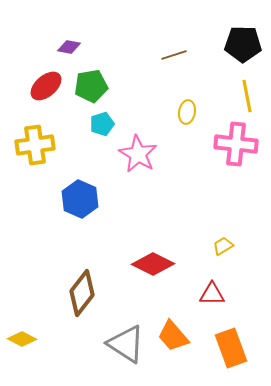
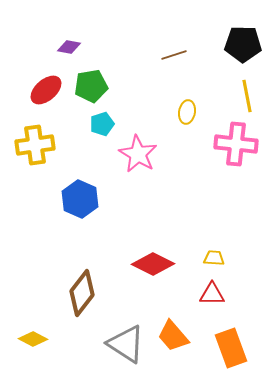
red ellipse: moved 4 px down
yellow trapezoid: moved 9 px left, 12 px down; rotated 35 degrees clockwise
yellow diamond: moved 11 px right
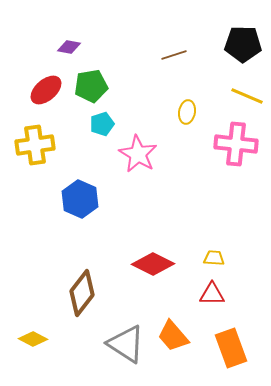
yellow line: rotated 56 degrees counterclockwise
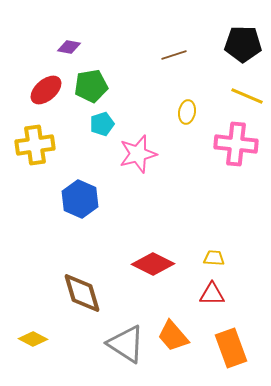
pink star: rotated 27 degrees clockwise
brown diamond: rotated 54 degrees counterclockwise
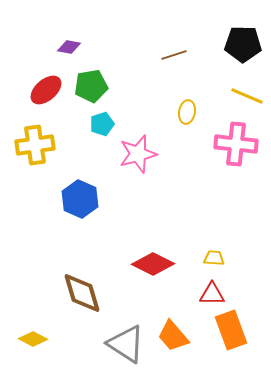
orange rectangle: moved 18 px up
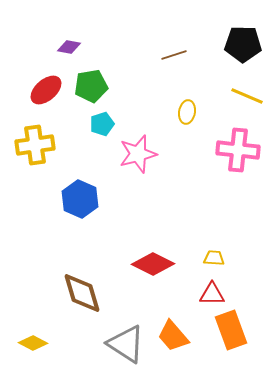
pink cross: moved 2 px right, 6 px down
yellow diamond: moved 4 px down
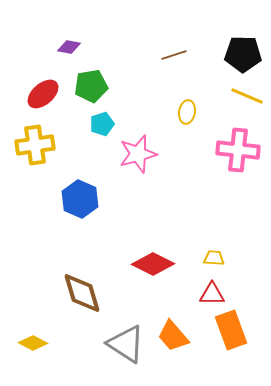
black pentagon: moved 10 px down
red ellipse: moved 3 px left, 4 px down
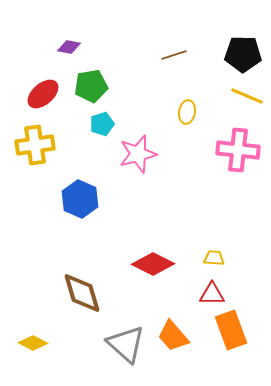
gray triangle: rotated 9 degrees clockwise
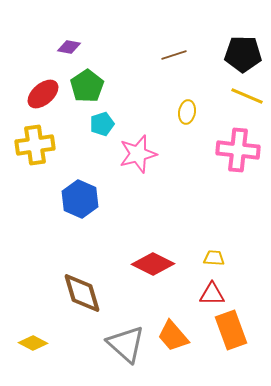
green pentagon: moved 4 px left; rotated 24 degrees counterclockwise
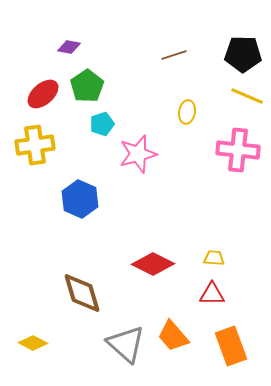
orange rectangle: moved 16 px down
